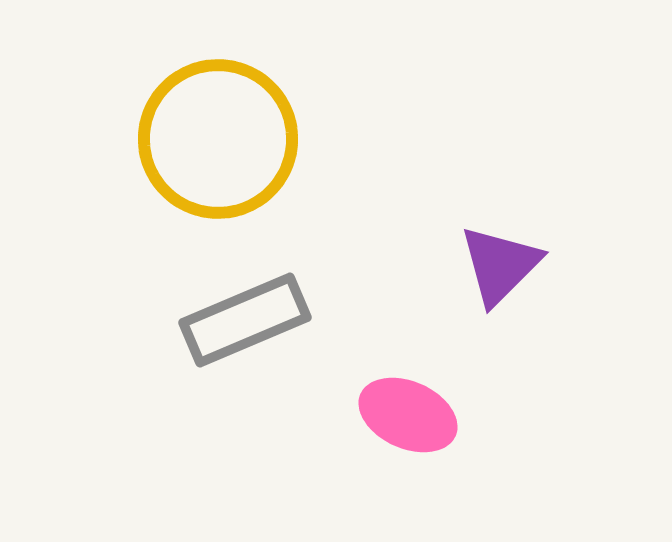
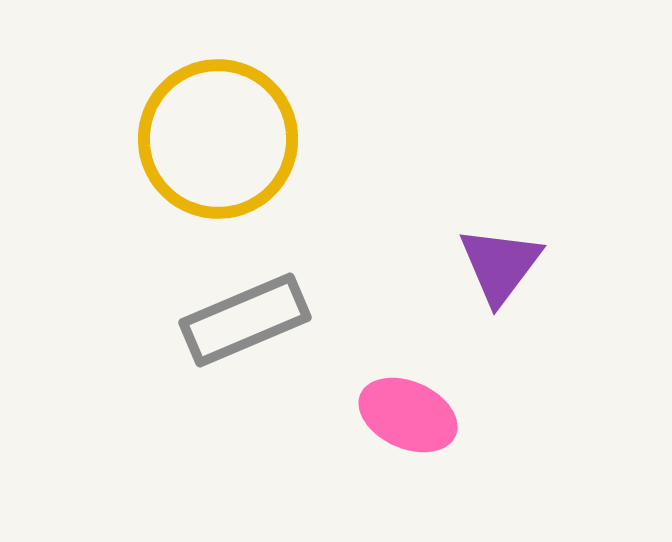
purple triangle: rotated 8 degrees counterclockwise
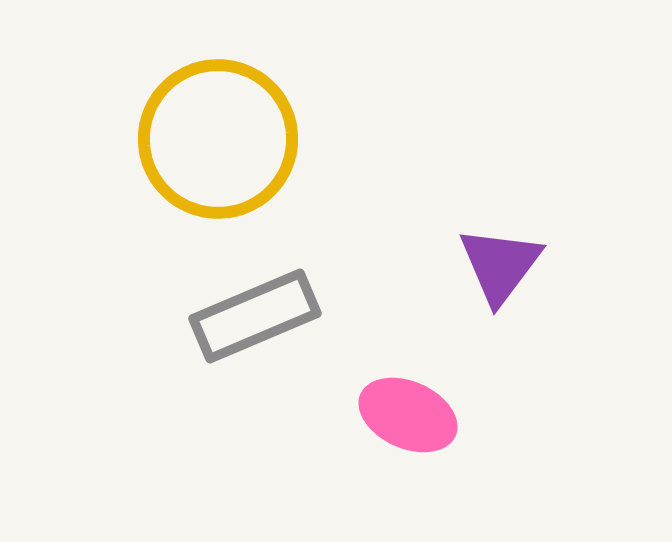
gray rectangle: moved 10 px right, 4 px up
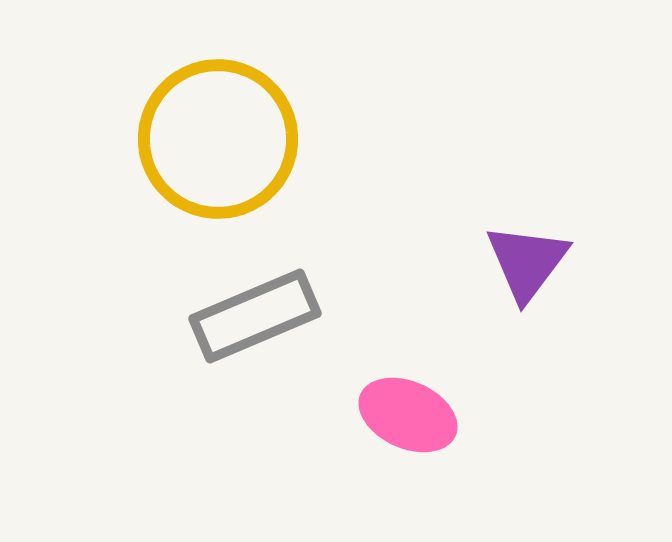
purple triangle: moved 27 px right, 3 px up
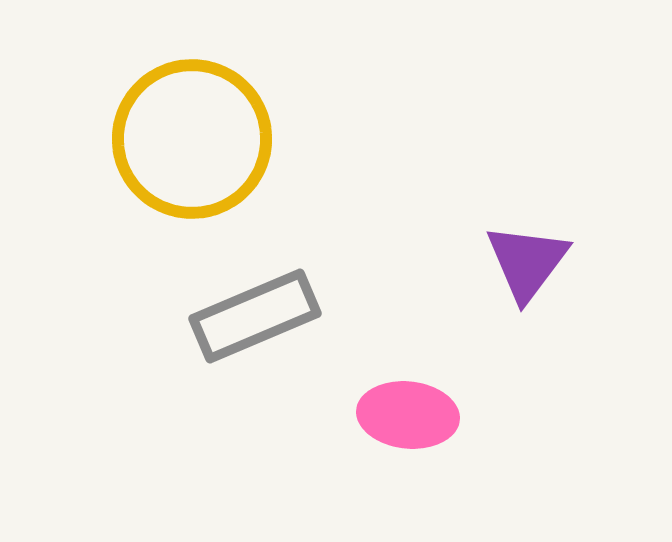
yellow circle: moved 26 px left
pink ellipse: rotated 18 degrees counterclockwise
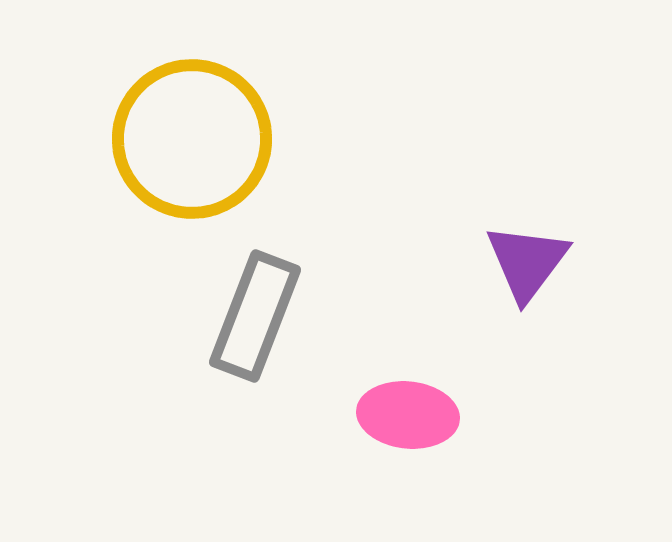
gray rectangle: rotated 46 degrees counterclockwise
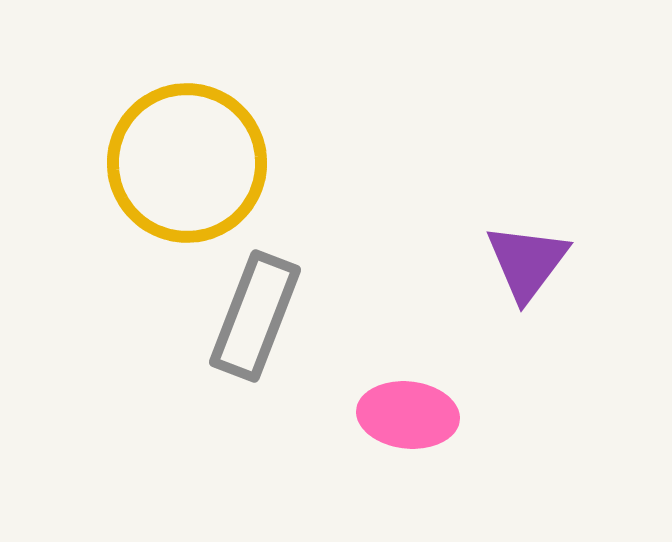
yellow circle: moved 5 px left, 24 px down
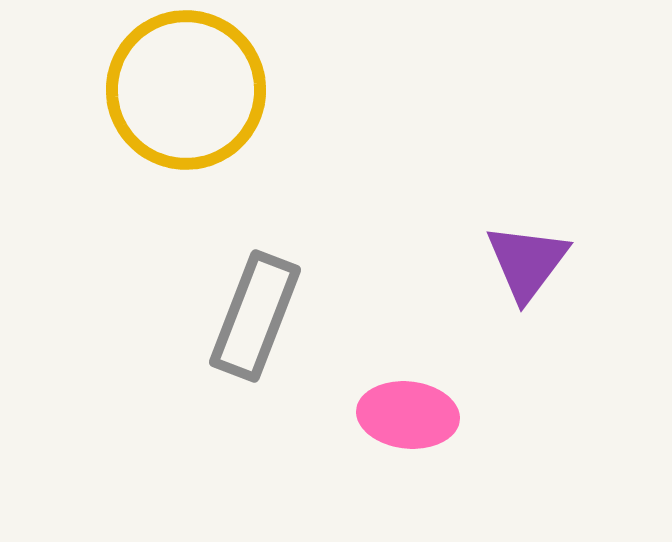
yellow circle: moved 1 px left, 73 px up
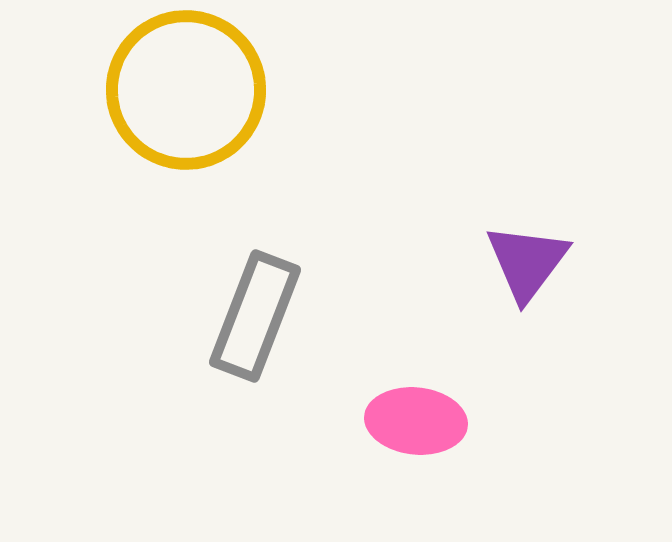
pink ellipse: moved 8 px right, 6 px down
